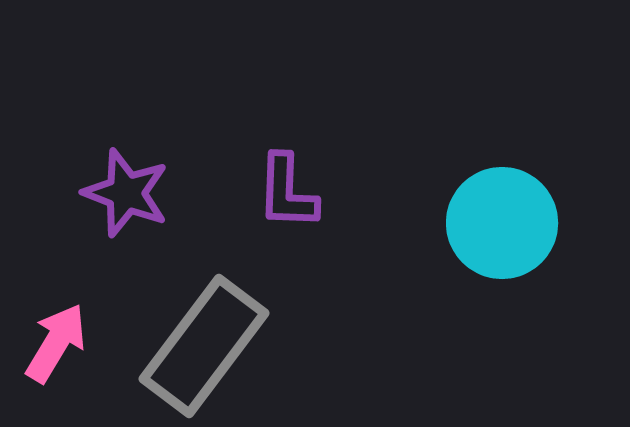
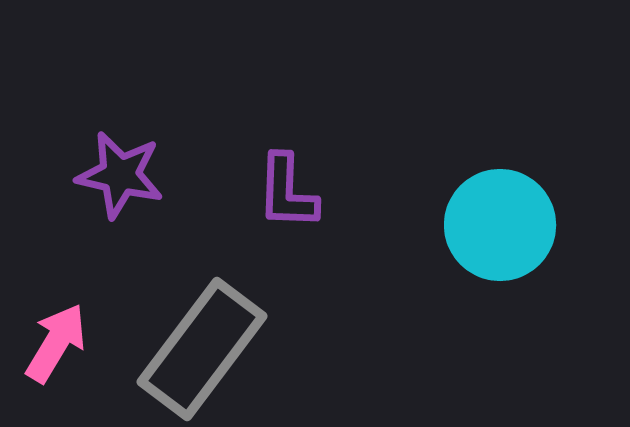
purple star: moved 6 px left, 18 px up; rotated 8 degrees counterclockwise
cyan circle: moved 2 px left, 2 px down
gray rectangle: moved 2 px left, 3 px down
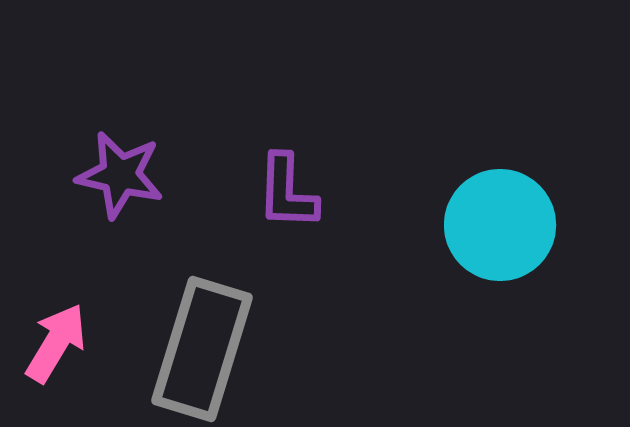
gray rectangle: rotated 20 degrees counterclockwise
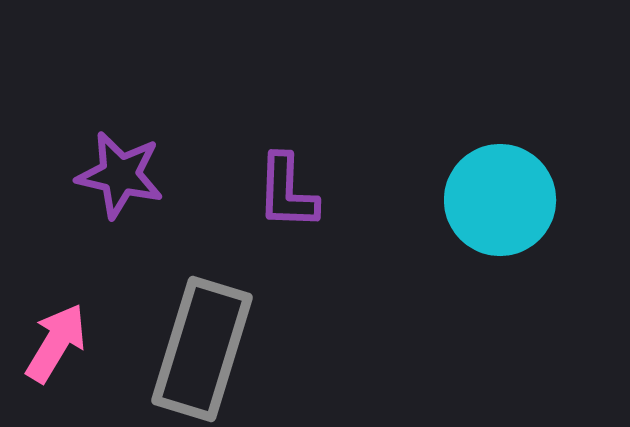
cyan circle: moved 25 px up
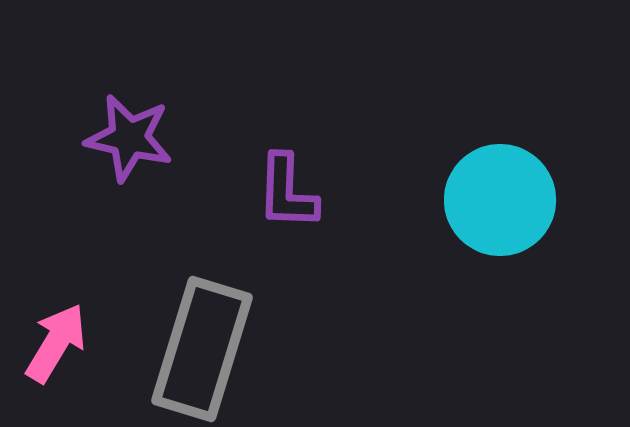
purple star: moved 9 px right, 37 px up
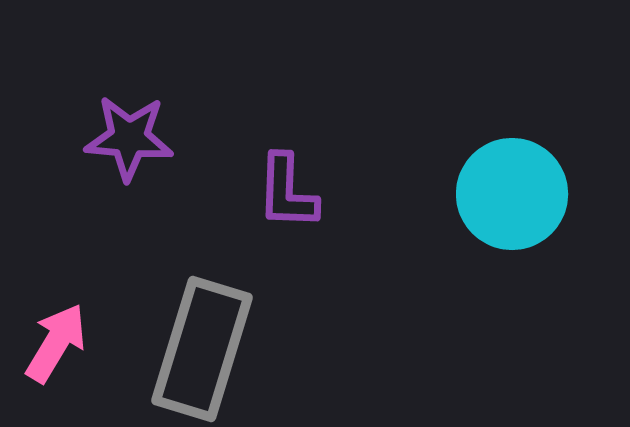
purple star: rotated 8 degrees counterclockwise
cyan circle: moved 12 px right, 6 px up
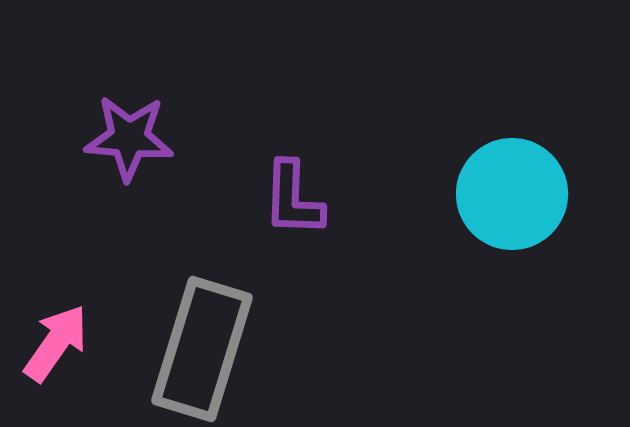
purple L-shape: moved 6 px right, 7 px down
pink arrow: rotated 4 degrees clockwise
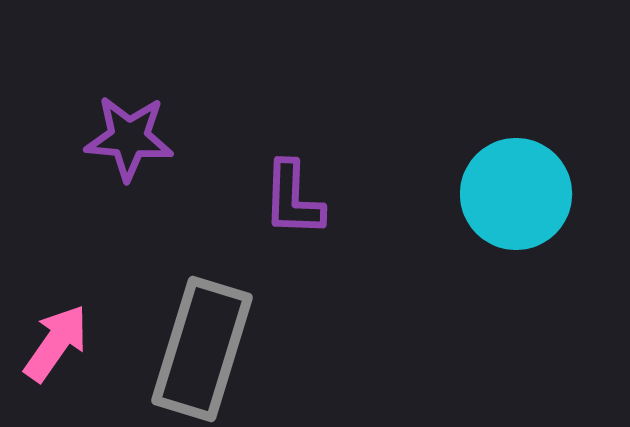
cyan circle: moved 4 px right
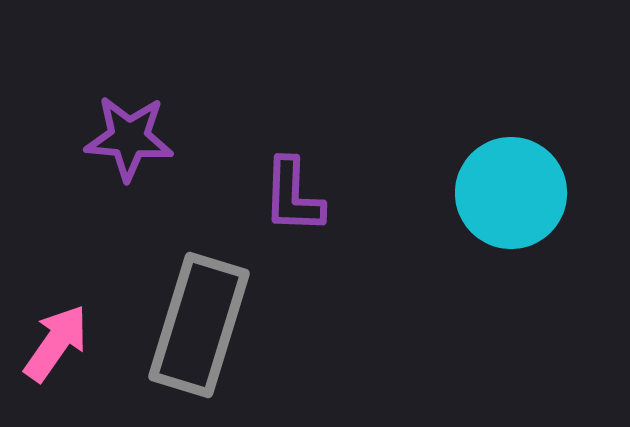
cyan circle: moved 5 px left, 1 px up
purple L-shape: moved 3 px up
gray rectangle: moved 3 px left, 24 px up
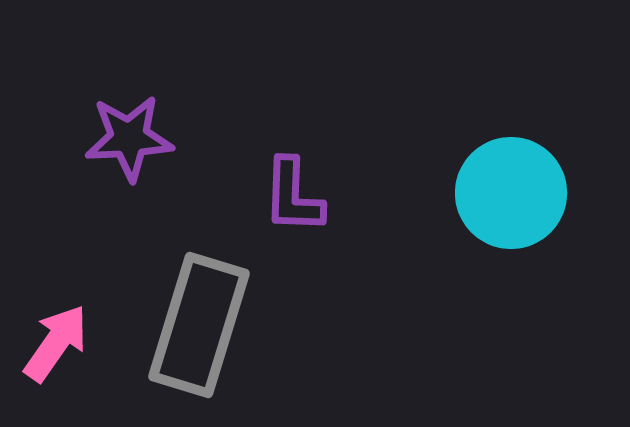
purple star: rotated 8 degrees counterclockwise
